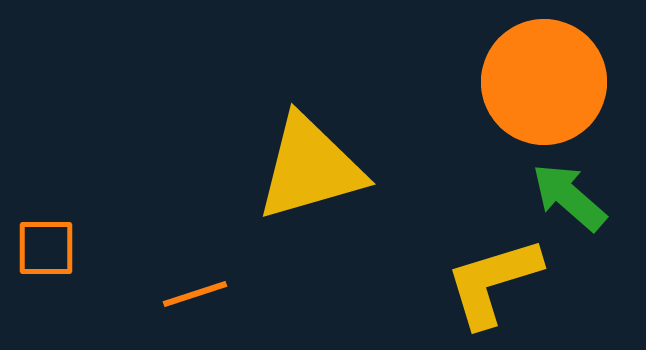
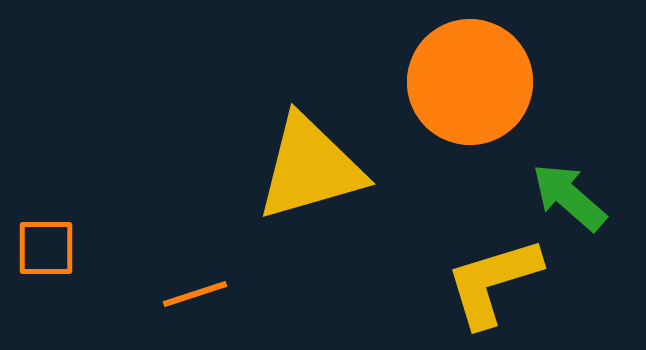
orange circle: moved 74 px left
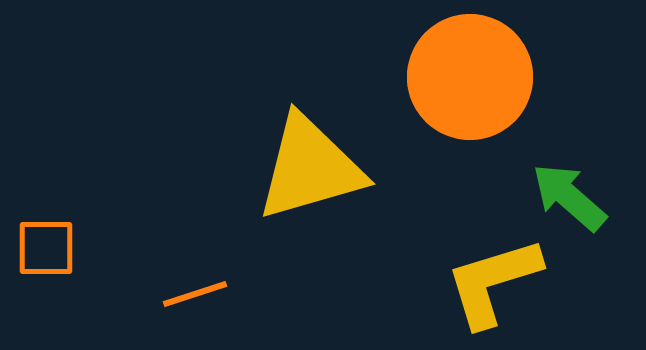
orange circle: moved 5 px up
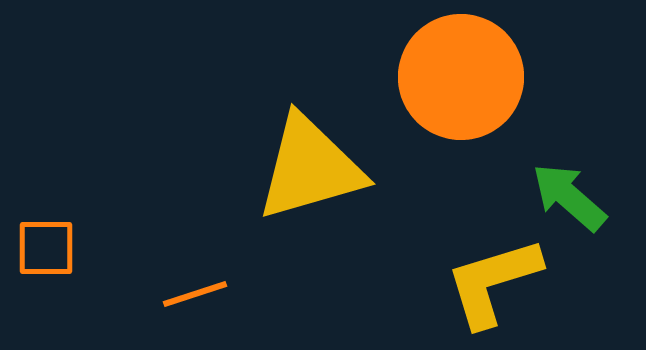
orange circle: moved 9 px left
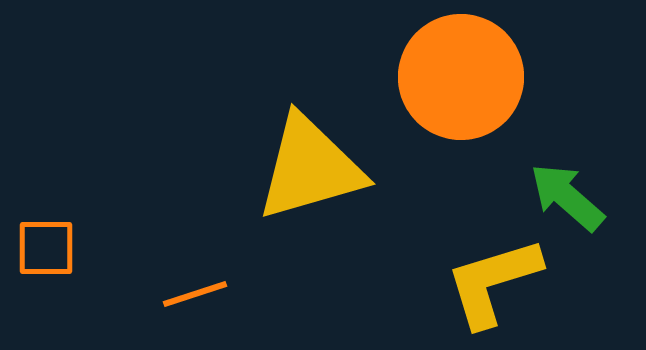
green arrow: moved 2 px left
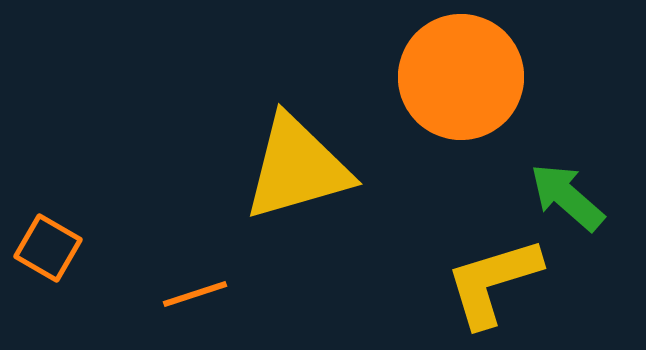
yellow triangle: moved 13 px left
orange square: moved 2 px right; rotated 30 degrees clockwise
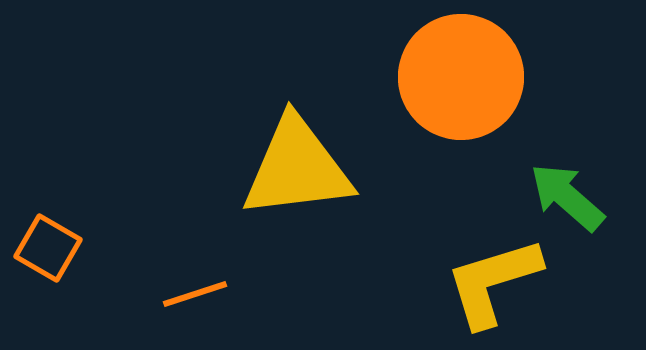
yellow triangle: rotated 9 degrees clockwise
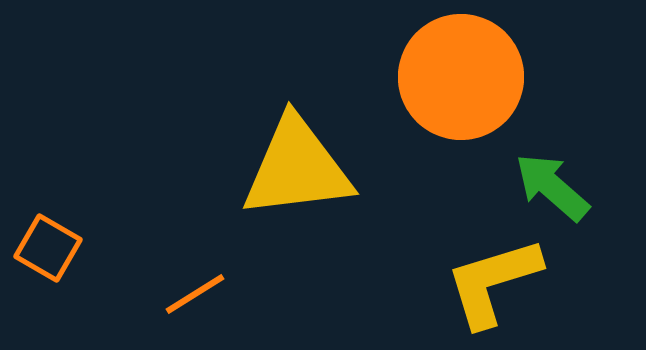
green arrow: moved 15 px left, 10 px up
orange line: rotated 14 degrees counterclockwise
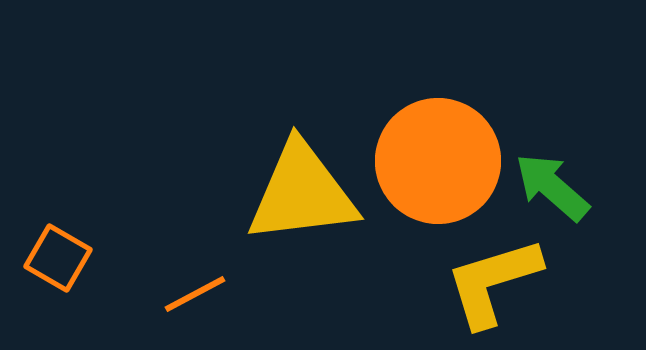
orange circle: moved 23 px left, 84 px down
yellow triangle: moved 5 px right, 25 px down
orange square: moved 10 px right, 10 px down
orange line: rotated 4 degrees clockwise
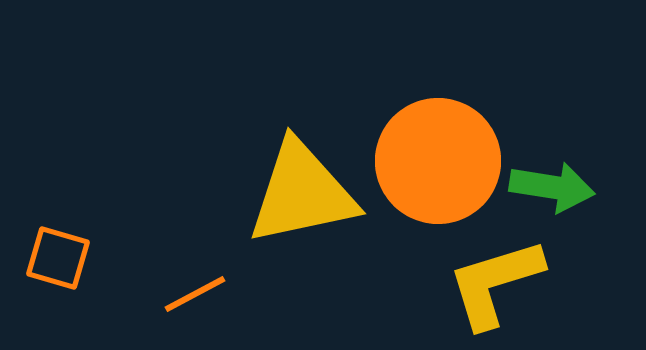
green arrow: rotated 148 degrees clockwise
yellow triangle: rotated 5 degrees counterclockwise
orange square: rotated 14 degrees counterclockwise
yellow L-shape: moved 2 px right, 1 px down
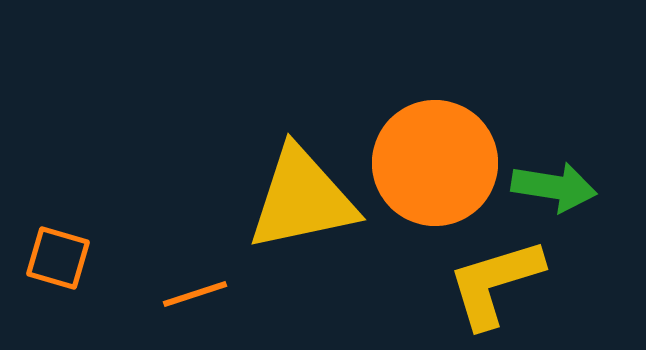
orange circle: moved 3 px left, 2 px down
green arrow: moved 2 px right
yellow triangle: moved 6 px down
orange line: rotated 10 degrees clockwise
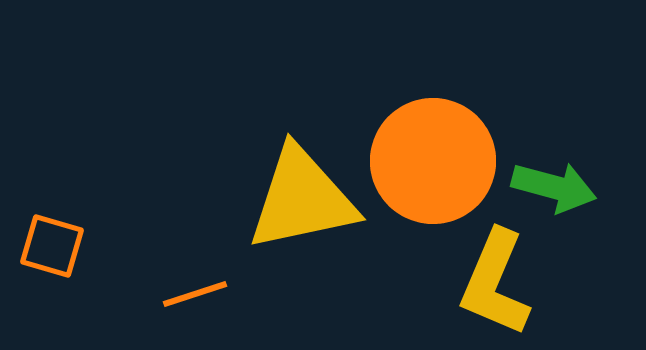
orange circle: moved 2 px left, 2 px up
green arrow: rotated 6 degrees clockwise
orange square: moved 6 px left, 12 px up
yellow L-shape: rotated 50 degrees counterclockwise
